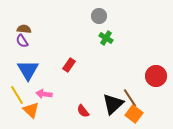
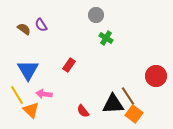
gray circle: moved 3 px left, 1 px up
brown semicircle: rotated 32 degrees clockwise
purple semicircle: moved 19 px right, 16 px up
brown line: moved 2 px left, 2 px up
black triangle: rotated 40 degrees clockwise
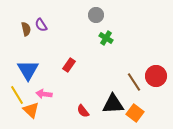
brown semicircle: moved 2 px right; rotated 40 degrees clockwise
brown line: moved 6 px right, 14 px up
orange square: moved 1 px right, 1 px up
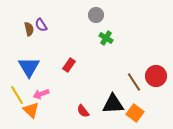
brown semicircle: moved 3 px right
blue triangle: moved 1 px right, 3 px up
pink arrow: moved 3 px left; rotated 28 degrees counterclockwise
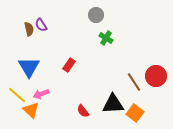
yellow line: rotated 18 degrees counterclockwise
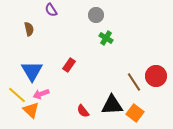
purple semicircle: moved 10 px right, 15 px up
blue triangle: moved 3 px right, 4 px down
black triangle: moved 1 px left, 1 px down
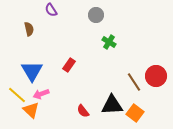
green cross: moved 3 px right, 4 px down
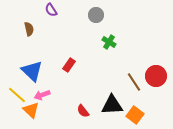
blue triangle: rotated 15 degrees counterclockwise
pink arrow: moved 1 px right, 1 px down
orange square: moved 2 px down
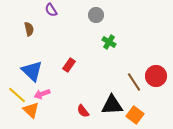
pink arrow: moved 1 px up
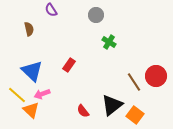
black triangle: rotated 35 degrees counterclockwise
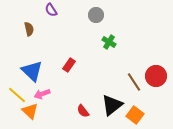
orange triangle: moved 1 px left, 1 px down
